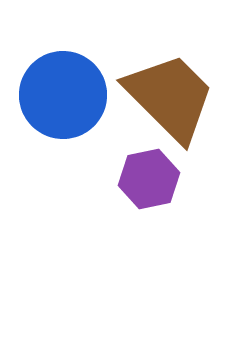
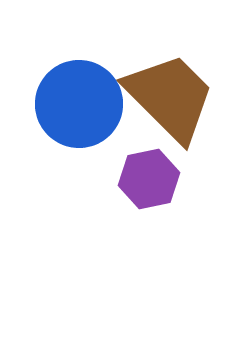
blue circle: moved 16 px right, 9 px down
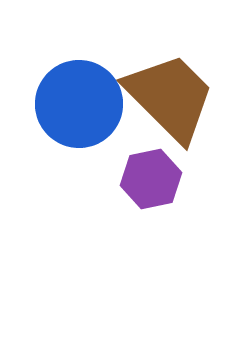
purple hexagon: moved 2 px right
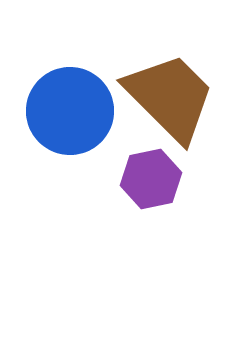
blue circle: moved 9 px left, 7 px down
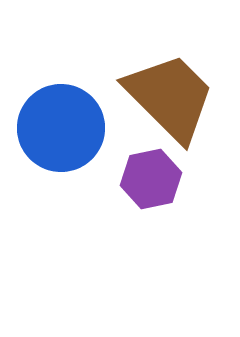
blue circle: moved 9 px left, 17 px down
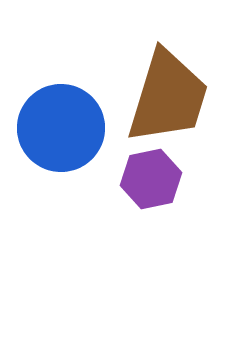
brown trapezoid: moved 2 px left; rotated 62 degrees clockwise
